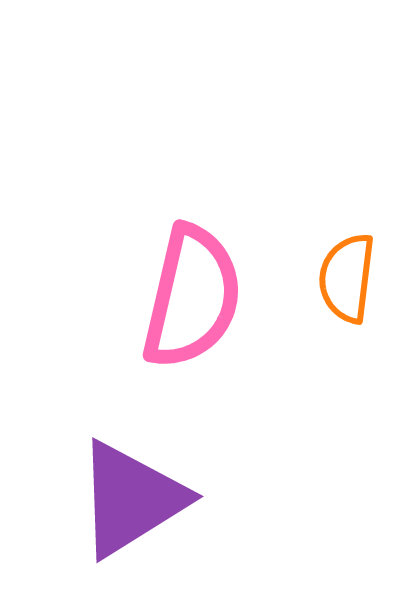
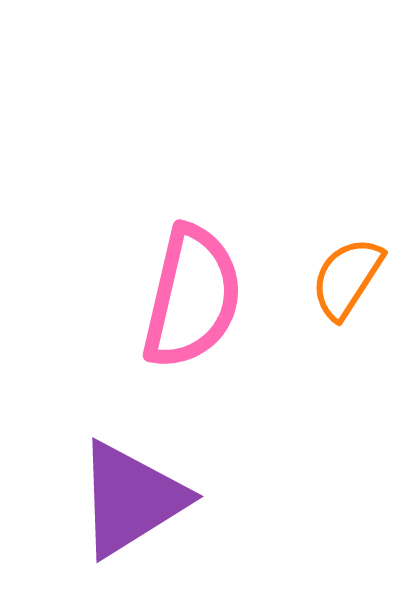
orange semicircle: rotated 26 degrees clockwise
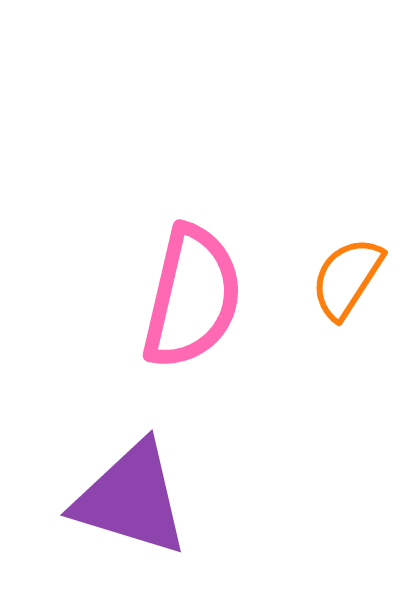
purple triangle: rotated 49 degrees clockwise
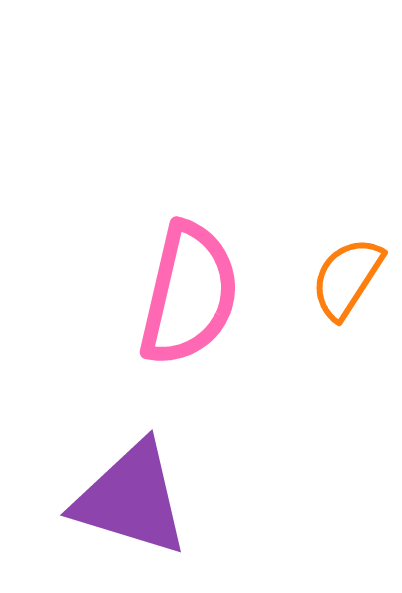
pink semicircle: moved 3 px left, 3 px up
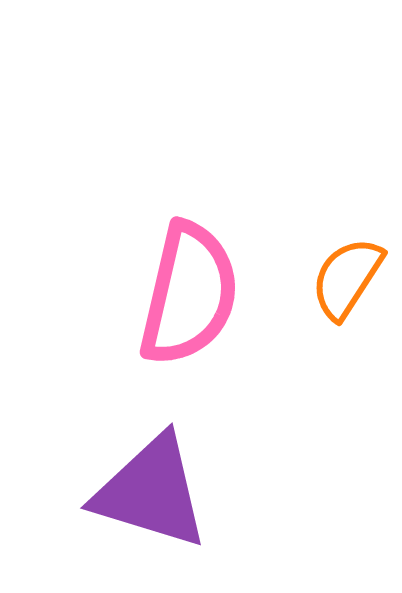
purple triangle: moved 20 px right, 7 px up
